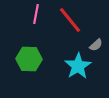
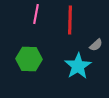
red line: rotated 40 degrees clockwise
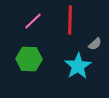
pink line: moved 3 px left, 7 px down; rotated 36 degrees clockwise
gray semicircle: moved 1 px left, 1 px up
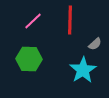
cyan star: moved 5 px right, 4 px down
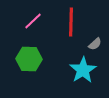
red line: moved 1 px right, 2 px down
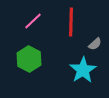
green hexagon: rotated 25 degrees clockwise
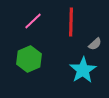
green hexagon: rotated 10 degrees clockwise
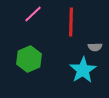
pink line: moved 7 px up
gray semicircle: moved 3 px down; rotated 40 degrees clockwise
